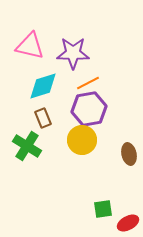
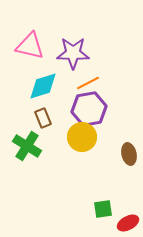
yellow circle: moved 3 px up
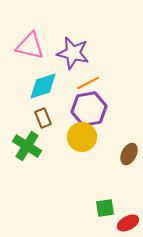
purple star: rotated 12 degrees clockwise
brown ellipse: rotated 40 degrees clockwise
green square: moved 2 px right, 1 px up
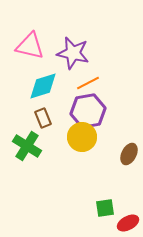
purple hexagon: moved 1 px left, 2 px down
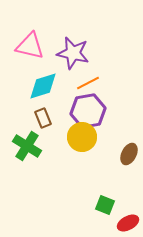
green square: moved 3 px up; rotated 30 degrees clockwise
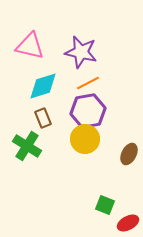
purple star: moved 8 px right, 1 px up
yellow circle: moved 3 px right, 2 px down
